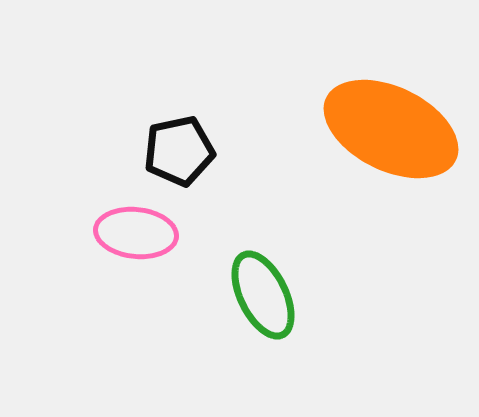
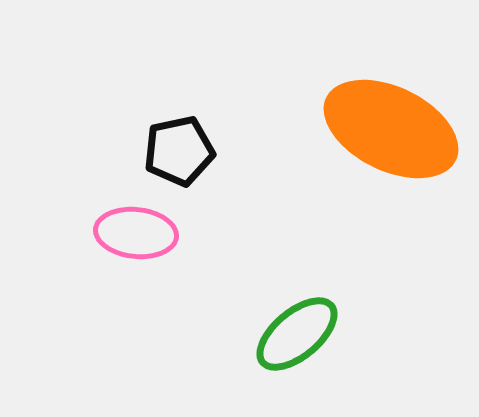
green ellipse: moved 34 px right, 39 px down; rotated 76 degrees clockwise
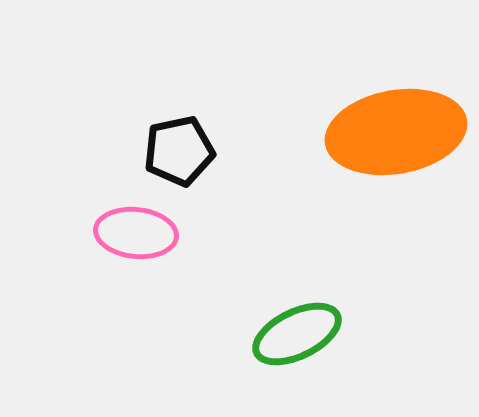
orange ellipse: moved 5 px right, 3 px down; rotated 36 degrees counterclockwise
green ellipse: rotated 14 degrees clockwise
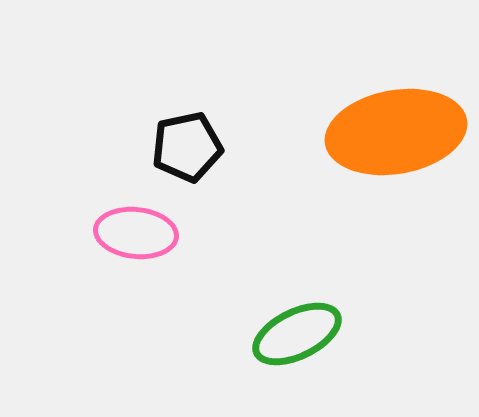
black pentagon: moved 8 px right, 4 px up
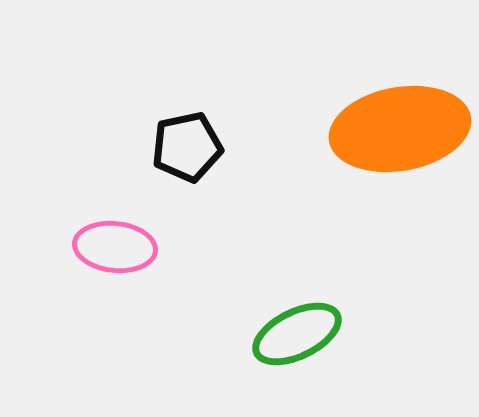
orange ellipse: moved 4 px right, 3 px up
pink ellipse: moved 21 px left, 14 px down
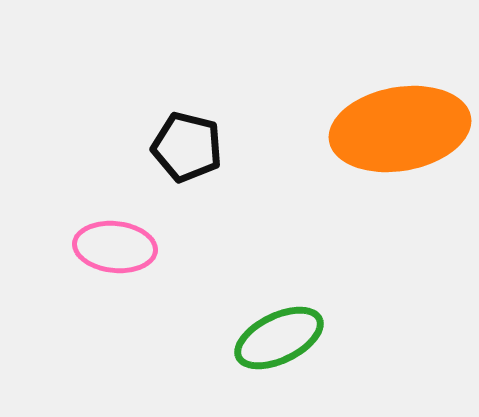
black pentagon: rotated 26 degrees clockwise
green ellipse: moved 18 px left, 4 px down
